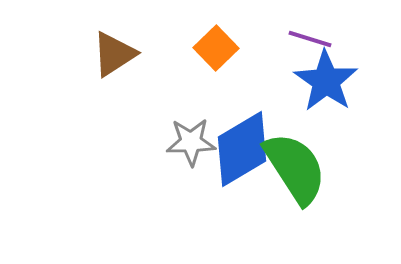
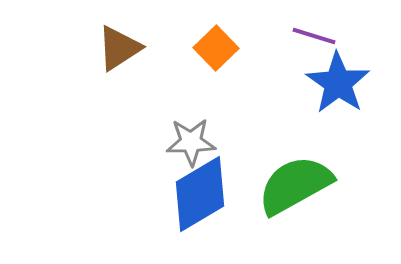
purple line: moved 4 px right, 3 px up
brown triangle: moved 5 px right, 6 px up
blue star: moved 12 px right, 2 px down
blue diamond: moved 42 px left, 45 px down
green semicircle: moved 17 px down; rotated 86 degrees counterclockwise
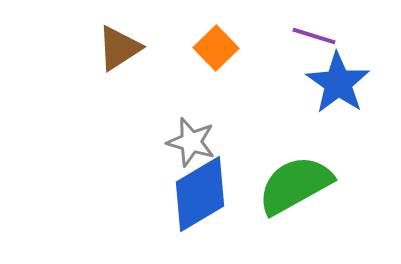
gray star: rotated 18 degrees clockwise
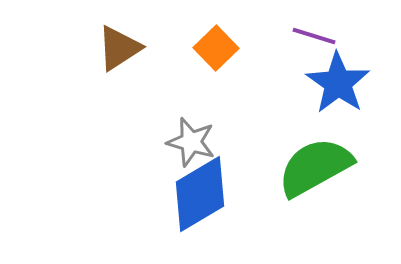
green semicircle: moved 20 px right, 18 px up
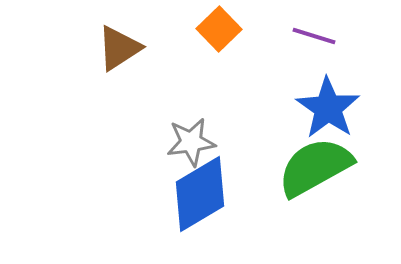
orange square: moved 3 px right, 19 px up
blue star: moved 10 px left, 25 px down
gray star: rotated 24 degrees counterclockwise
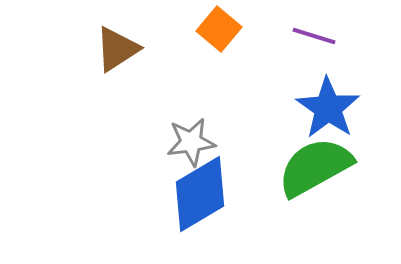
orange square: rotated 6 degrees counterclockwise
brown triangle: moved 2 px left, 1 px down
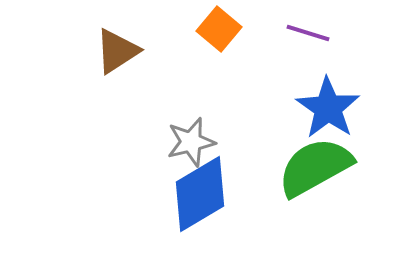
purple line: moved 6 px left, 3 px up
brown triangle: moved 2 px down
gray star: rotated 6 degrees counterclockwise
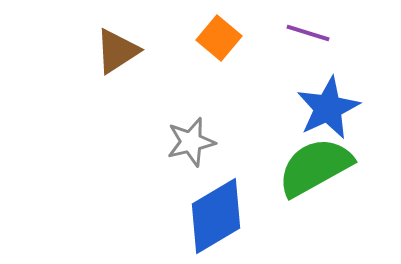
orange square: moved 9 px down
blue star: rotated 12 degrees clockwise
blue diamond: moved 16 px right, 22 px down
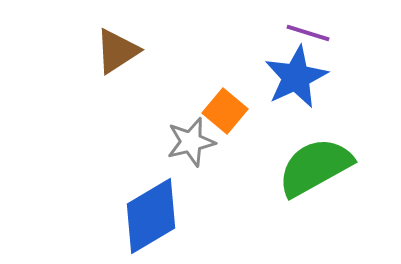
orange square: moved 6 px right, 73 px down
blue star: moved 32 px left, 31 px up
blue diamond: moved 65 px left
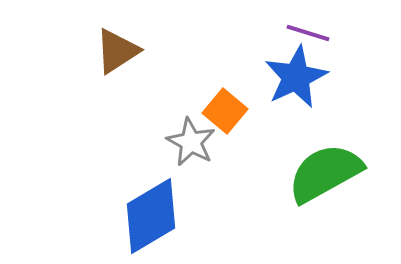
gray star: rotated 30 degrees counterclockwise
green semicircle: moved 10 px right, 6 px down
